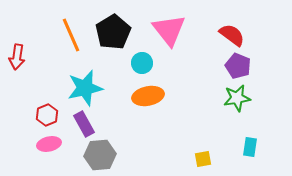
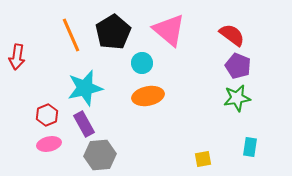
pink triangle: rotated 12 degrees counterclockwise
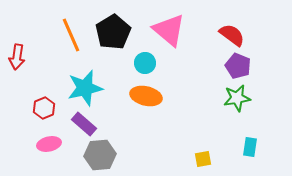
cyan circle: moved 3 px right
orange ellipse: moved 2 px left; rotated 24 degrees clockwise
red hexagon: moved 3 px left, 7 px up
purple rectangle: rotated 20 degrees counterclockwise
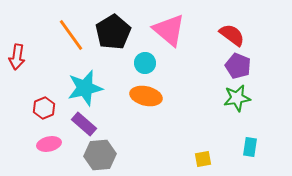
orange line: rotated 12 degrees counterclockwise
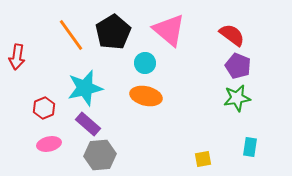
purple rectangle: moved 4 px right
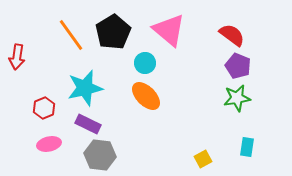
orange ellipse: rotated 32 degrees clockwise
purple rectangle: rotated 15 degrees counterclockwise
cyan rectangle: moved 3 px left
gray hexagon: rotated 12 degrees clockwise
yellow square: rotated 18 degrees counterclockwise
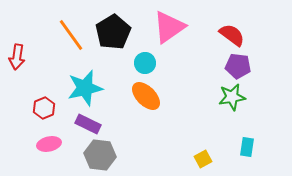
pink triangle: moved 3 px up; rotated 45 degrees clockwise
purple pentagon: rotated 15 degrees counterclockwise
green star: moved 5 px left, 1 px up
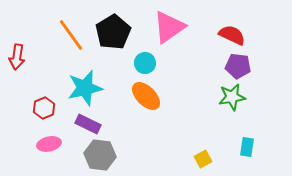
red semicircle: rotated 12 degrees counterclockwise
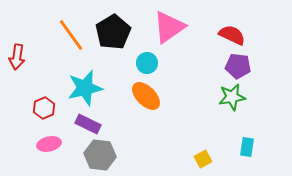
cyan circle: moved 2 px right
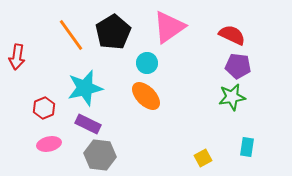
yellow square: moved 1 px up
